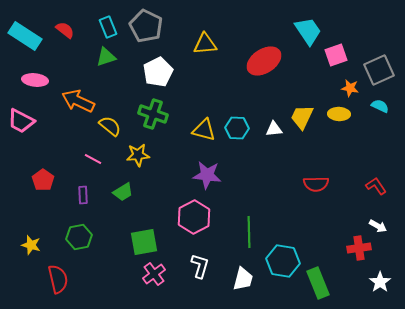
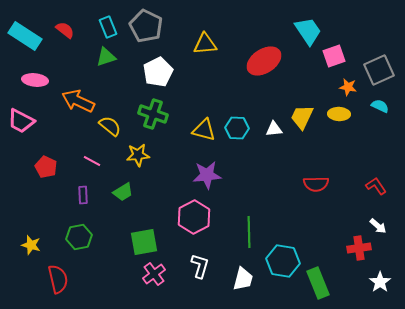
pink square at (336, 55): moved 2 px left, 1 px down
orange star at (350, 88): moved 2 px left, 1 px up
pink line at (93, 159): moved 1 px left, 2 px down
purple star at (207, 175): rotated 12 degrees counterclockwise
red pentagon at (43, 180): moved 3 px right, 13 px up; rotated 10 degrees counterclockwise
white arrow at (378, 226): rotated 12 degrees clockwise
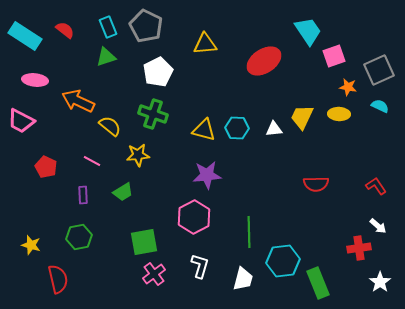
cyan hexagon at (283, 261): rotated 16 degrees counterclockwise
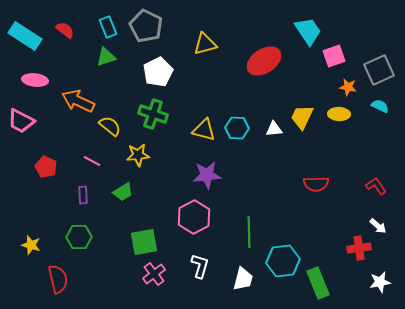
yellow triangle at (205, 44): rotated 10 degrees counterclockwise
green hexagon at (79, 237): rotated 10 degrees clockwise
white star at (380, 282): rotated 25 degrees clockwise
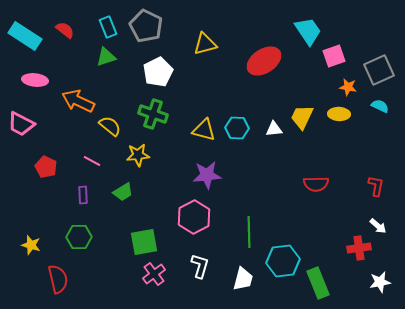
pink trapezoid at (21, 121): moved 3 px down
red L-shape at (376, 186): rotated 45 degrees clockwise
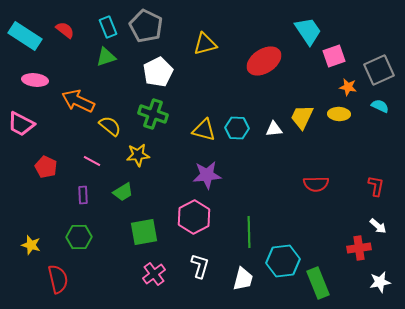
green square at (144, 242): moved 10 px up
